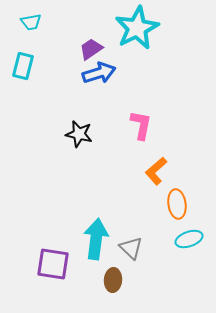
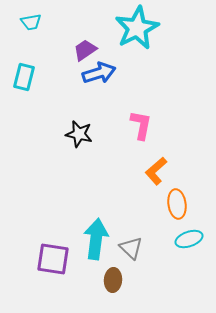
purple trapezoid: moved 6 px left, 1 px down
cyan rectangle: moved 1 px right, 11 px down
purple square: moved 5 px up
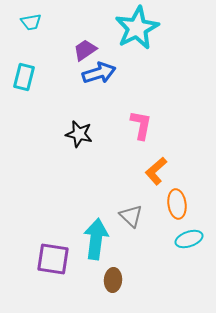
gray triangle: moved 32 px up
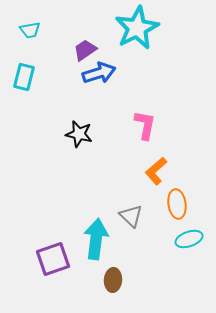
cyan trapezoid: moved 1 px left, 8 px down
pink L-shape: moved 4 px right
purple square: rotated 28 degrees counterclockwise
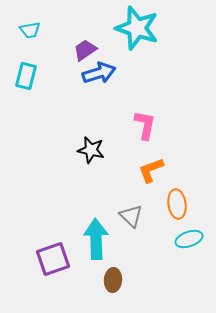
cyan star: rotated 27 degrees counterclockwise
cyan rectangle: moved 2 px right, 1 px up
black star: moved 12 px right, 16 px down
orange L-shape: moved 5 px left, 1 px up; rotated 20 degrees clockwise
cyan arrow: rotated 9 degrees counterclockwise
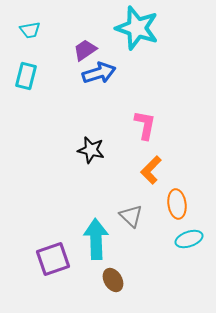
orange L-shape: rotated 24 degrees counterclockwise
brown ellipse: rotated 35 degrees counterclockwise
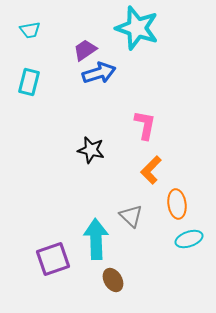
cyan rectangle: moved 3 px right, 6 px down
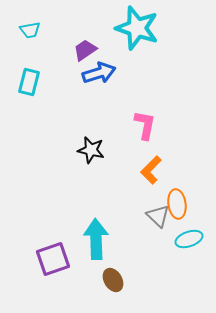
gray triangle: moved 27 px right
